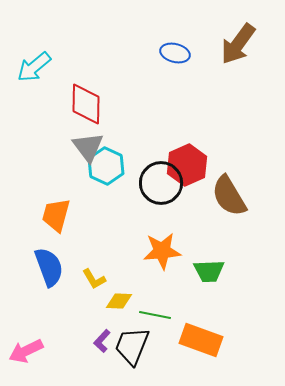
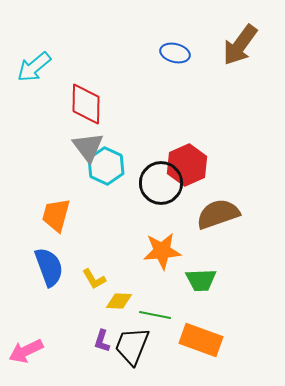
brown arrow: moved 2 px right, 1 px down
brown semicircle: moved 11 px left, 18 px down; rotated 102 degrees clockwise
green trapezoid: moved 8 px left, 9 px down
purple L-shape: rotated 25 degrees counterclockwise
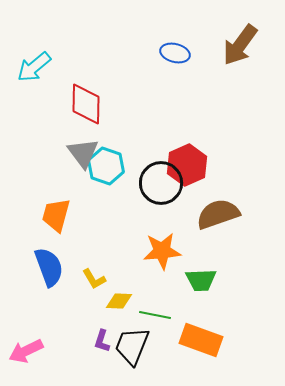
gray triangle: moved 5 px left, 6 px down
cyan hexagon: rotated 6 degrees counterclockwise
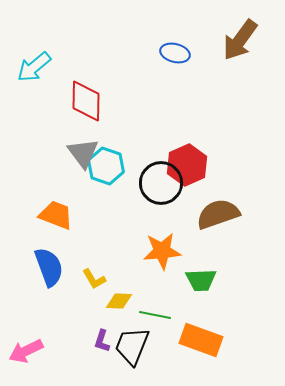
brown arrow: moved 5 px up
red diamond: moved 3 px up
orange trapezoid: rotated 96 degrees clockwise
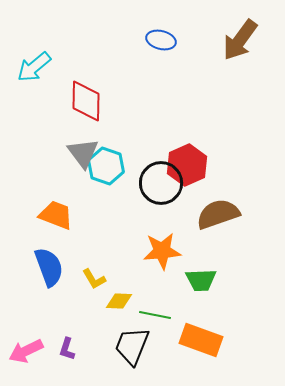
blue ellipse: moved 14 px left, 13 px up
purple L-shape: moved 35 px left, 8 px down
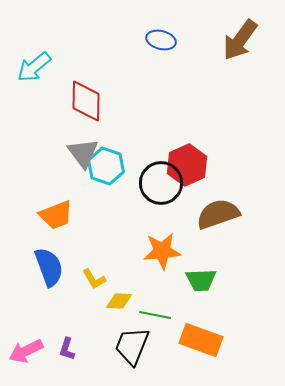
orange trapezoid: rotated 138 degrees clockwise
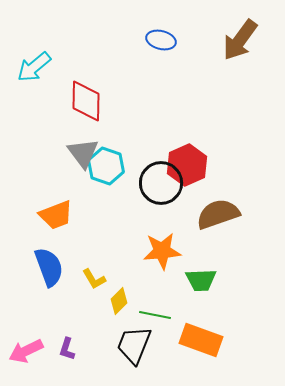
yellow diamond: rotated 48 degrees counterclockwise
black trapezoid: moved 2 px right, 1 px up
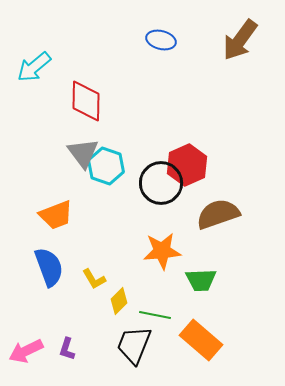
orange rectangle: rotated 21 degrees clockwise
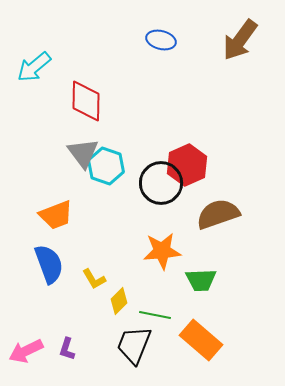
blue semicircle: moved 3 px up
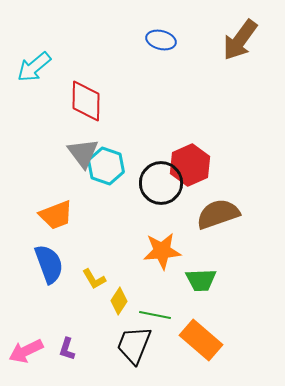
red hexagon: moved 3 px right
yellow diamond: rotated 12 degrees counterclockwise
